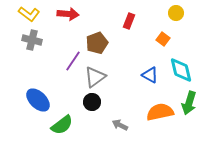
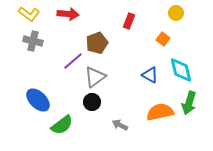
gray cross: moved 1 px right, 1 px down
purple line: rotated 15 degrees clockwise
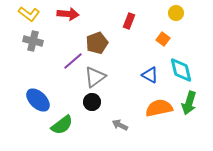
orange semicircle: moved 1 px left, 4 px up
